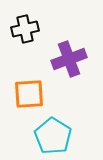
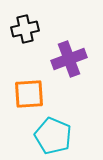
cyan pentagon: rotated 9 degrees counterclockwise
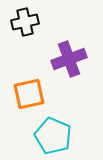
black cross: moved 7 px up
orange square: rotated 8 degrees counterclockwise
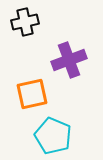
purple cross: moved 1 px down
orange square: moved 3 px right
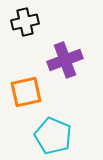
purple cross: moved 4 px left
orange square: moved 6 px left, 2 px up
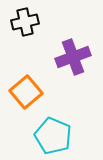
purple cross: moved 8 px right, 3 px up
orange square: rotated 28 degrees counterclockwise
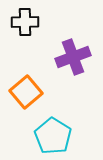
black cross: rotated 12 degrees clockwise
cyan pentagon: rotated 9 degrees clockwise
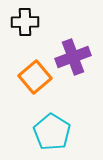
orange square: moved 9 px right, 15 px up
cyan pentagon: moved 1 px left, 4 px up
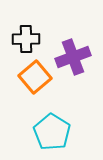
black cross: moved 1 px right, 17 px down
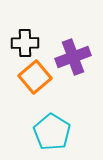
black cross: moved 1 px left, 4 px down
